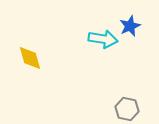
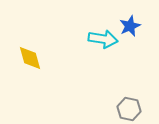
gray hexagon: moved 2 px right
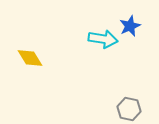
yellow diamond: rotated 16 degrees counterclockwise
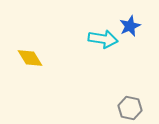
gray hexagon: moved 1 px right, 1 px up
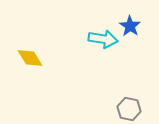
blue star: rotated 15 degrees counterclockwise
gray hexagon: moved 1 px left, 1 px down
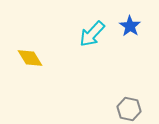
cyan arrow: moved 11 px left, 5 px up; rotated 124 degrees clockwise
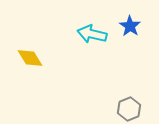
cyan arrow: rotated 60 degrees clockwise
gray hexagon: rotated 25 degrees clockwise
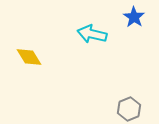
blue star: moved 4 px right, 9 px up
yellow diamond: moved 1 px left, 1 px up
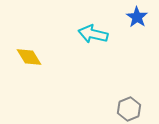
blue star: moved 3 px right
cyan arrow: moved 1 px right
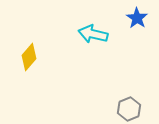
blue star: moved 1 px down
yellow diamond: rotated 72 degrees clockwise
